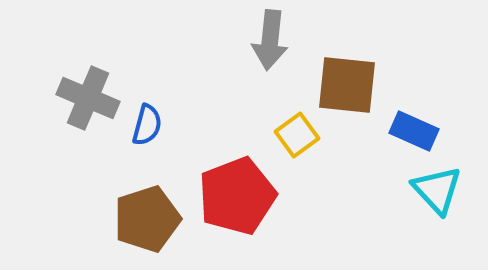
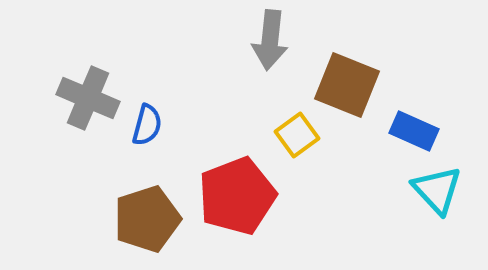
brown square: rotated 16 degrees clockwise
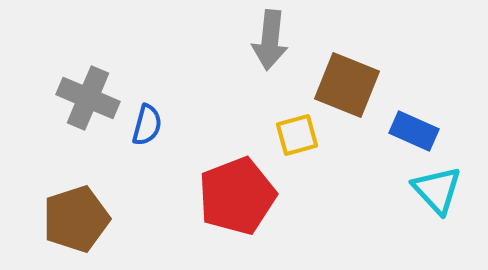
yellow square: rotated 21 degrees clockwise
brown pentagon: moved 71 px left
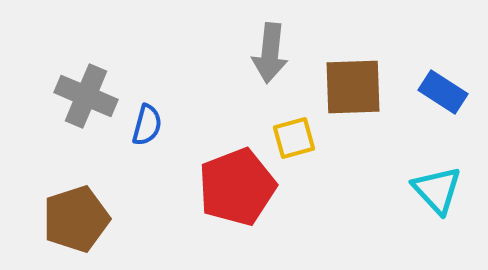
gray arrow: moved 13 px down
brown square: moved 6 px right, 2 px down; rotated 24 degrees counterclockwise
gray cross: moved 2 px left, 2 px up
blue rectangle: moved 29 px right, 39 px up; rotated 9 degrees clockwise
yellow square: moved 3 px left, 3 px down
red pentagon: moved 9 px up
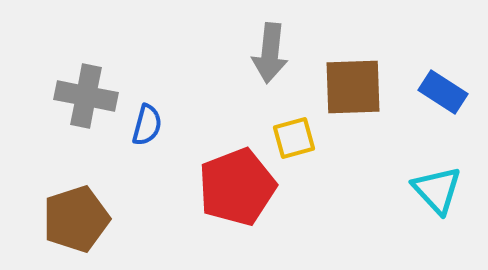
gray cross: rotated 12 degrees counterclockwise
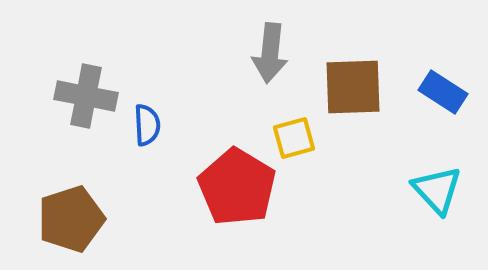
blue semicircle: rotated 18 degrees counterclockwise
red pentagon: rotated 20 degrees counterclockwise
brown pentagon: moved 5 px left
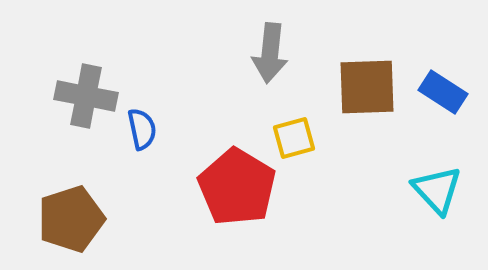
brown square: moved 14 px right
blue semicircle: moved 5 px left, 4 px down; rotated 9 degrees counterclockwise
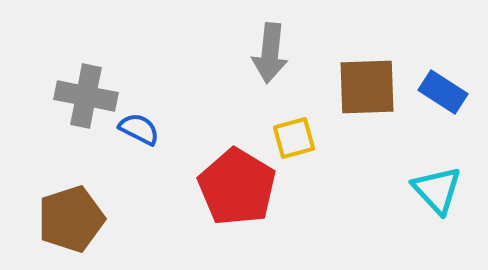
blue semicircle: moved 3 px left; rotated 51 degrees counterclockwise
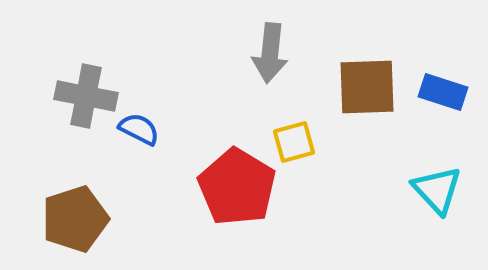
blue rectangle: rotated 15 degrees counterclockwise
yellow square: moved 4 px down
brown pentagon: moved 4 px right
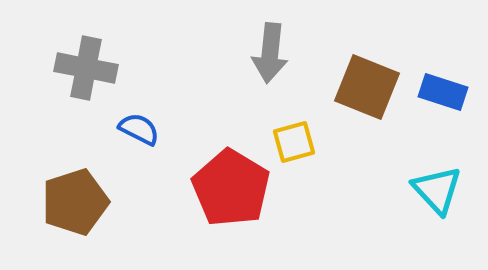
brown square: rotated 24 degrees clockwise
gray cross: moved 28 px up
red pentagon: moved 6 px left, 1 px down
brown pentagon: moved 17 px up
